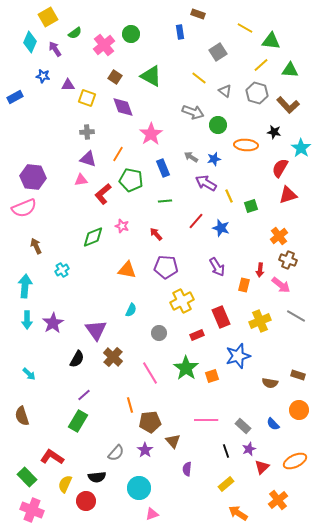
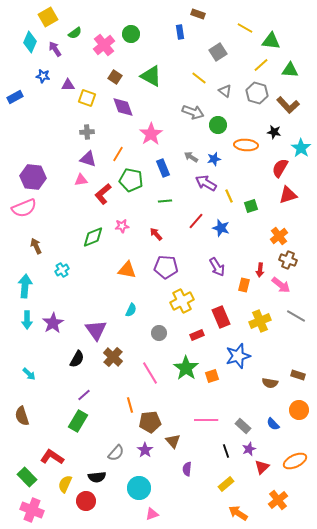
pink star at (122, 226): rotated 24 degrees counterclockwise
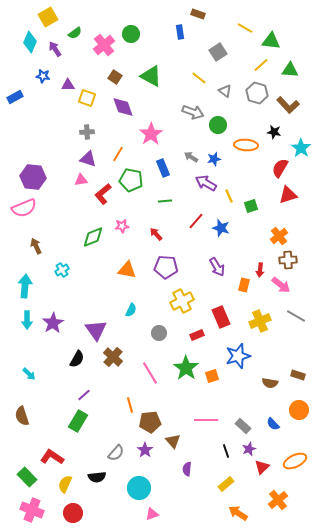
brown cross at (288, 260): rotated 24 degrees counterclockwise
red circle at (86, 501): moved 13 px left, 12 px down
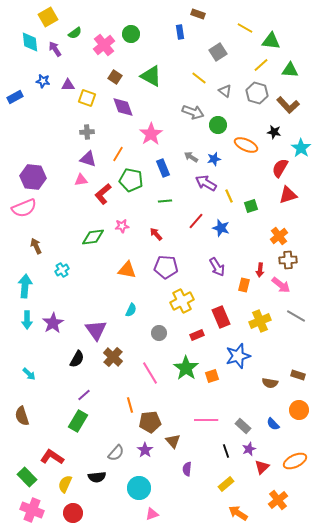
cyan diamond at (30, 42): rotated 30 degrees counterclockwise
blue star at (43, 76): moved 5 px down
orange ellipse at (246, 145): rotated 20 degrees clockwise
green diamond at (93, 237): rotated 15 degrees clockwise
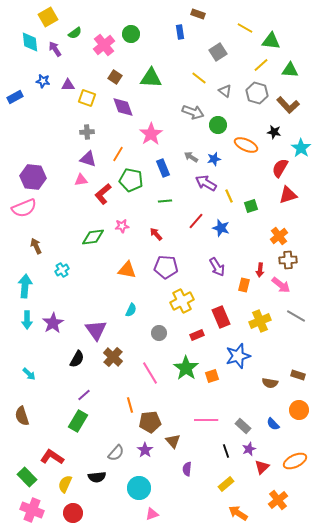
green triangle at (151, 76): moved 2 px down; rotated 25 degrees counterclockwise
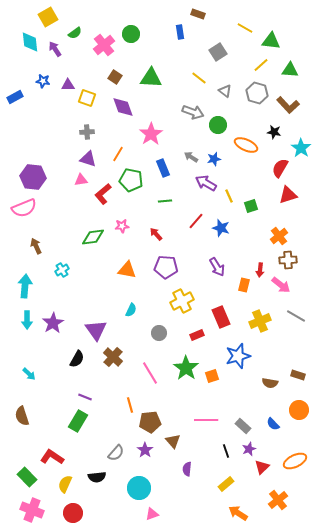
purple line at (84, 395): moved 1 px right, 2 px down; rotated 64 degrees clockwise
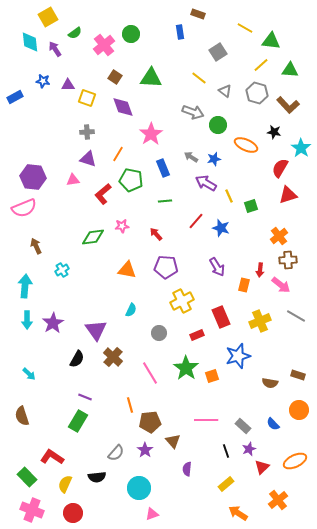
pink triangle at (81, 180): moved 8 px left
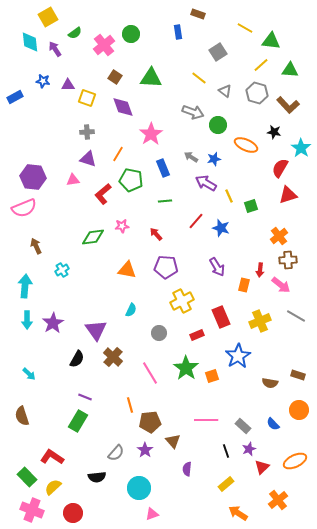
blue rectangle at (180, 32): moved 2 px left
blue star at (238, 356): rotated 15 degrees counterclockwise
yellow semicircle at (65, 484): moved 12 px left, 3 px down; rotated 24 degrees clockwise
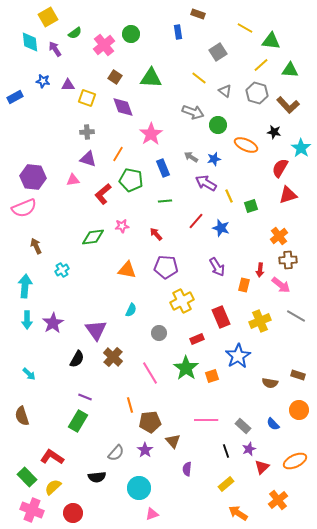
red rectangle at (197, 335): moved 4 px down
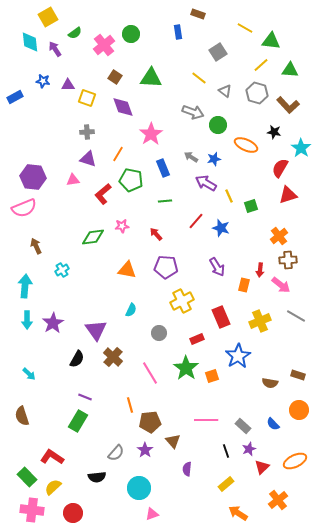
pink cross at (32, 510): rotated 15 degrees counterclockwise
